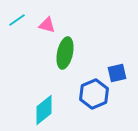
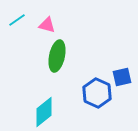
green ellipse: moved 8 px left, 3 px down
blue square: moved 5 px right, 4 px down
blue hexagon: moved 3 px right, 1 px up; rotated 12 degrees counterclockwise
cyan diamond: moved 2 px down
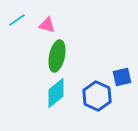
blue hexagon: moved 3 px down
cyan diamond: moved 12 px right, 19 px up
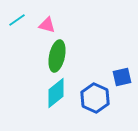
blue hexagon: moved 2 px left, 2 px down
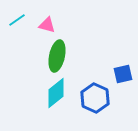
blue square: moved 1 px right, 3 px up
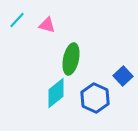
cyan line: rotated 12 degrees counterclockwise
green ellipse: moved 14 px right, 3 px down
blue square: moved 2 px down; rotated 30 degrees counterclockwise
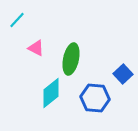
pink triangle: moved 11 px left, 23 px down; rotated 12 degrees clockwise
blue square: moved 2 px up
cyan diamond: moved 5 px left
blue hexagon: rotated 20 degrees counterclockwise
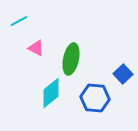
cyan line: moved 2 px right, 1 px down; rotated 18 degrees clockwise
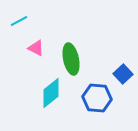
green ellipse: rotated 24 degrees counterclockwise
blue hexagon: moved 2 px right
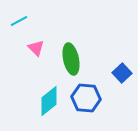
pink triangle: rotated 18 degrees clockwise
blue square: moved 1 px left, 1 px up
cyan diamond: moved 2 px left, 8 px down
blue hexagon: moved 11 px left
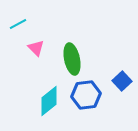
cyan line: moved 1 px left, 3 px down
green ellipse: moved 1 px right
blue square: moved 8 px down
blue hexagon: moved 3 px up; rotated 12 degrees counterclockwise
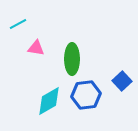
pink triangle: rotated 36 degrees counterclockwise
green ellipse: rotated 12 degrees clockwise
cyan diamond: rotated 8 degrees clockwise
